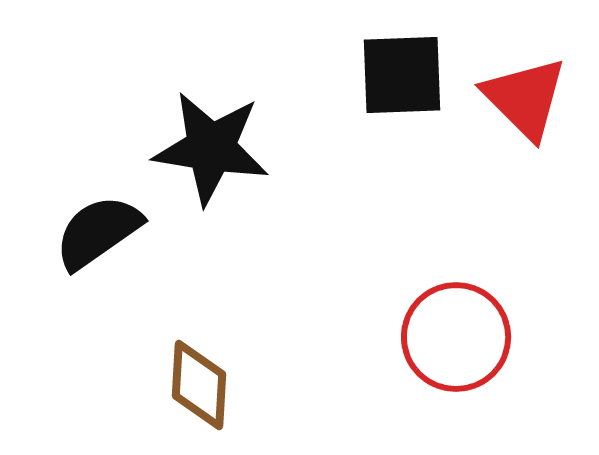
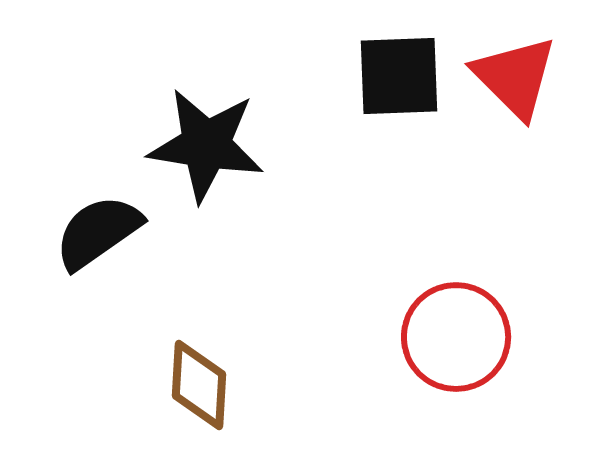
black square: moved 3 px left, 1 px down
red triangle: moved 10 px left, 21 px up
black star: moved 5 px left, 3 px up
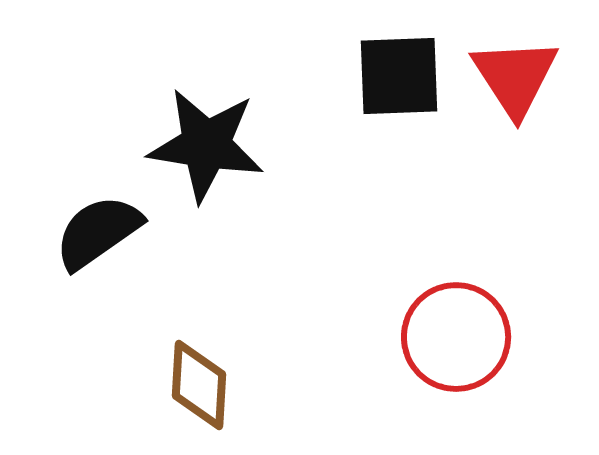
red triangle: rotated 12 degrees clockwise
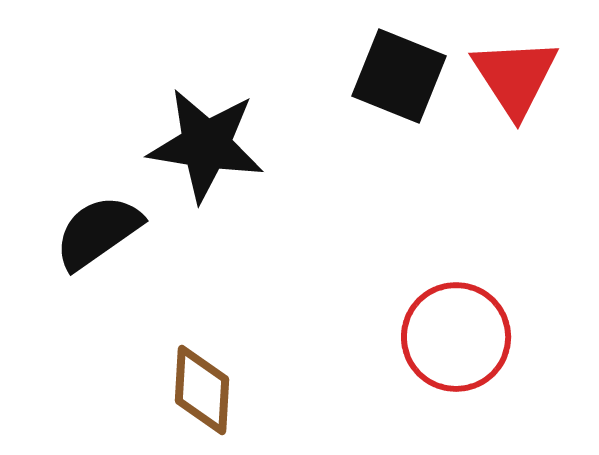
black square: rotated 24 degrees clockwise
brown diamond: moved 3 px right, 5 px down
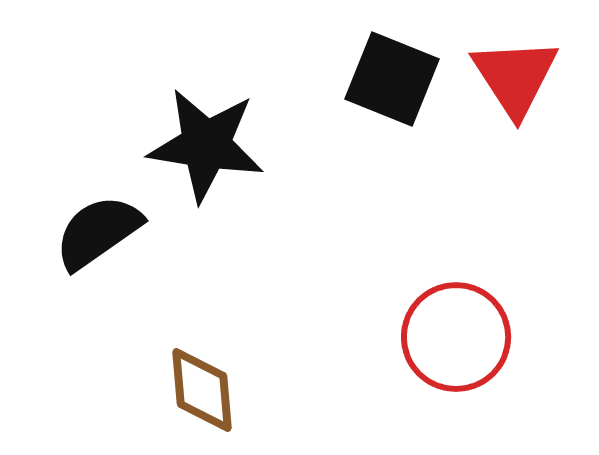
black square: moved 7 px left, 3 px down
brown diamond: rotated 8 degrees counterclockwise
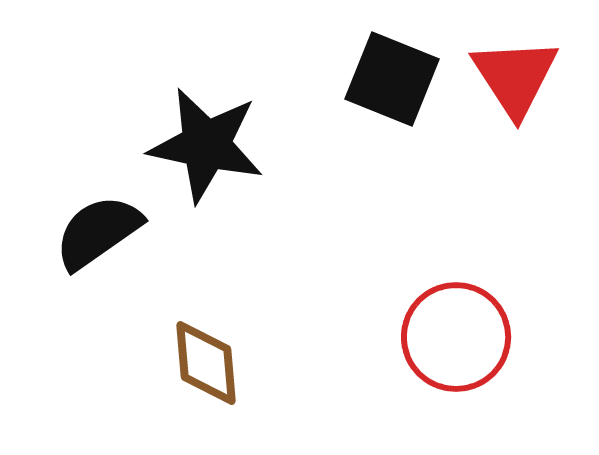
black star: rotated 3 degrees clockwise
brown diamond: moved 4 px right, 27 px up
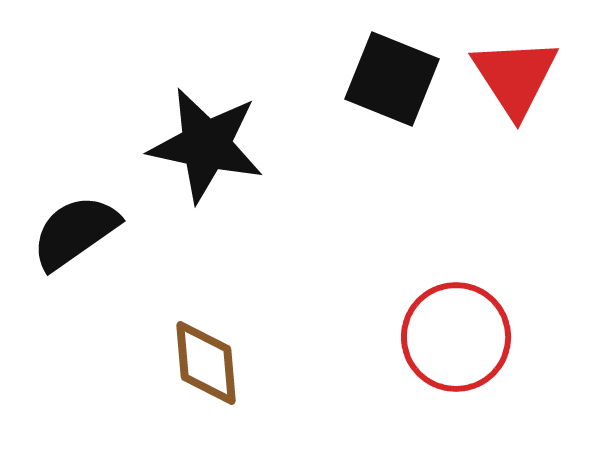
black semicircle: moved 23 px left
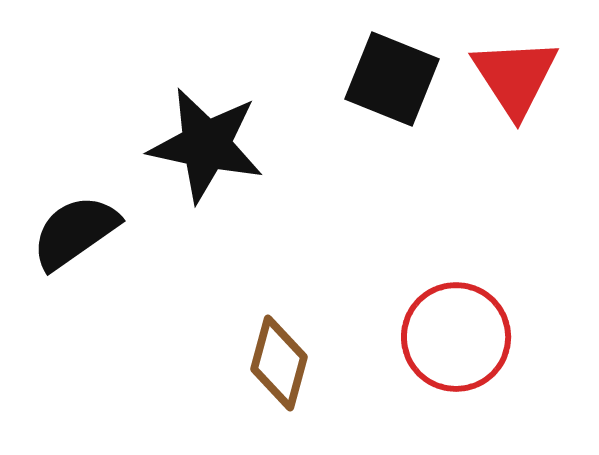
brown diamond: moved 73 px right; rotated 20 degrees clockwise
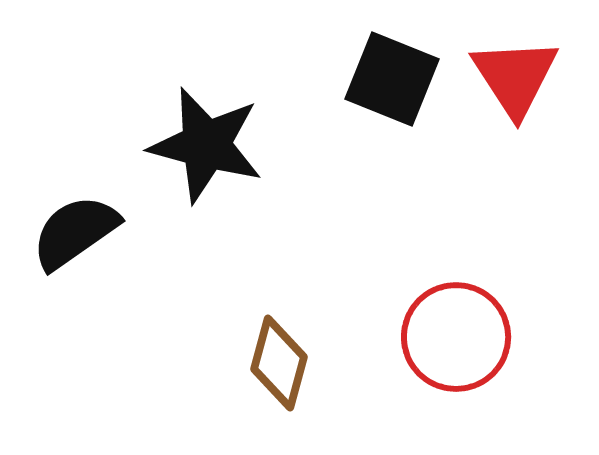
black star: rotated 3 degrees clockwise
